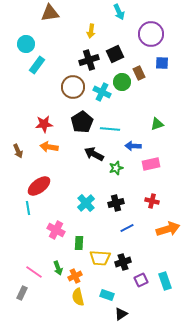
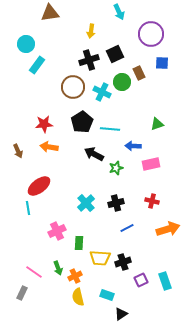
pink cross at (56, 230): moved 1 px right, 1 px down; rotated 36 degrees clockwise
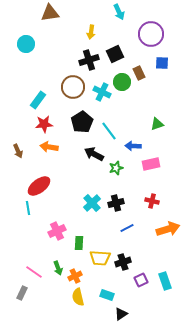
yellow arrow at (91, 31): moved 1 px down
cyan rectangle at (37, 65): moved 1 px right, 35 px down
cyan line at (110, 129): moved 1 px left, 2 px down; rotated 48 degrees clockwise
cyan cross at (86, 203): moved 6 px right
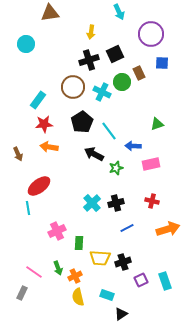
brown arrow at (18, 151): moved 3 px down
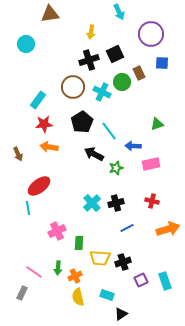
brown triangle at (50, 13): moved 1 px down
green arrow at (58, 268): rotated 24 degrees clockwise
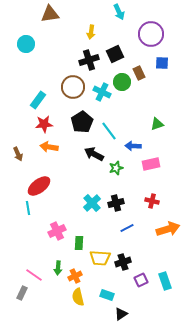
pink line at (34, 272): moved 3 px down
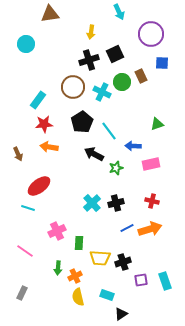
brown rectangle at (139, 73): moved 2 px right, 3 px down
cyan line at (28, 208): rotated 64 degrees counterclockwise
orange arrow at (168, 229): moved 18 px left
pink line at (34, 275): moved 9 px left, 24 px up
purple square at (141, 280): rotated 16 degrees clockwise
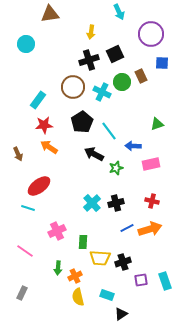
red star at (44, 124): moved 1 px down
orange arrow at (49, 147): rotated 24 degrees clockwise
green rectangle at (79, 243): moved 4 px right, 1 px up
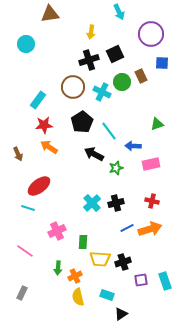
yellow trapezoid at (100, 258): moved 1 px down
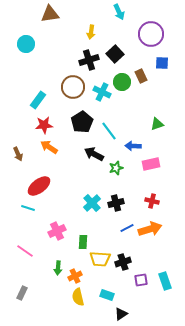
black square at (115, 54): rotated 18 degrees counterclockwise
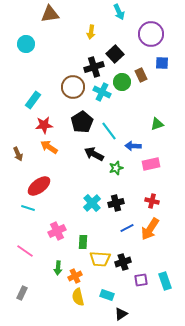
black cross at (89, 60): moved 5 px right, 7 px down
brown rectangle at (141, 76): moved 1 px up
cyan rectangle at (38, 100): moved 5 px left
orange arrow at (150, 229): rotated 140 degrees clockwise
